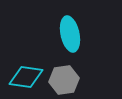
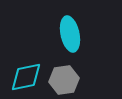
cyan diamond: rotated 20 degrees counterclockwise
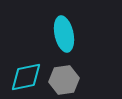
cyan ellipse: moved 6 px left
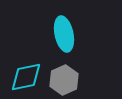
gray hexagon: rotated 16 degrees counterclockwise
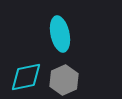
cyan ellipse: moved 4 px left
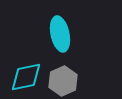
gray hexagon: moved 1 px left, 1 px down
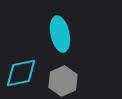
cyan diamond: moved 5 px left, 4 px up
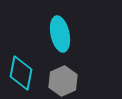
cyan diamond: rotated 68 degrees counterclockwise
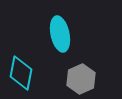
gray hexagon: moved 18 px right, 2 px up
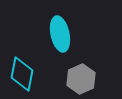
cyan diamond: moved 1 px right, 1 px down
